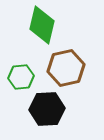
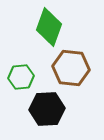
green diamond: moved 7 px right, 2 px down; rotated 6 degrees clockwise
brown hexagon: moved 5 px right; rotated 18 degrees clockwise
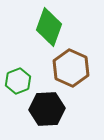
brown hexagon: rotated 18 degrees clockwise
green hexagon: moved 3 px left, 4 px down; rotated 15 degrees counterclockwise
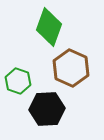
green hexagon: rotated 20 degrees counterclockwise
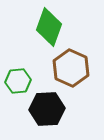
green hexagon: rotated 25 degrees counterclockwise
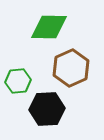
green diamond: rotated 72 degrees clockwise
brown hexagon: rotated 12 degrees clockwise
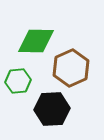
green diamond: moved 13 px left, 14 px down
black hexagon: moved 5 px right
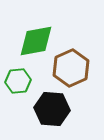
green diamond: rotated 12 degrees counterclockwise
black hexagon: rotated 8 degrees clockwise
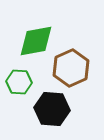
green hexagon: moved 1 px right, 1 px down; rotated 10 degrees clockwise
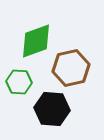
green diamond: rotated 9 degrees counterclockwise
brown hexagon: rotated 12 degrees clockwise
